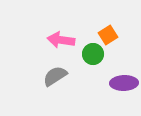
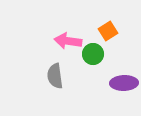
orange square: moved 4 px up
pink arrow: moved 7 px right, 1 px down
gray semicircle: rotated 65 degrees counterclockwise
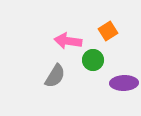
green circle: moved 6 px down
gray semicircle: rotated 140 degrees counterclockwise
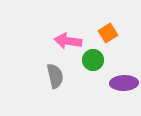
orange square: moved 2 px down
gray semicircle: rotated 45 degrees counterclockwise
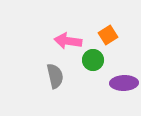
orange square: moved 2 px down
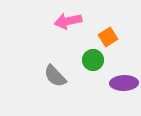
orange square: moved 2 px down
pink arrow: moved 20 px up; rotated 20 degrees counterclockwise
gray semicircle: rotated 150 degrees clockwise
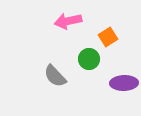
green circle: moved 4 px left, 1 px up
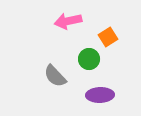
purple ellipse: moved 24 px left, 12 px down
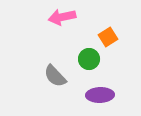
pink arrow: moved 6 px left, 4 px up
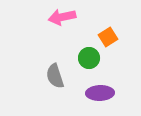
green circle: moved 1 px up
gray semicircle: rotated 25 degrees clockwise
purple ellipse: moved 2 px up
